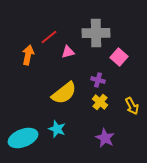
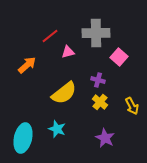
red line: moved 1 px right, 1 px up
orange arrow: moved 1 px left, 10 px down; rotated 36 degrees clockwise
cyan ellipse: rotated 56 degrees counterclockwise
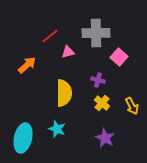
yellow semicircle: rotated 52 degrees counterclockwise
yellow cross: moved 2 px right, 1 px down
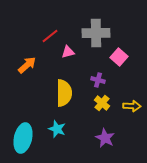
yellow arrow: rotated 60 degrees counterclockwise
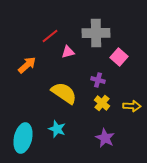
yellow semicircle: rotated 56 degrees counterclockwise
